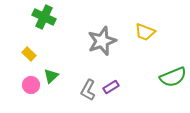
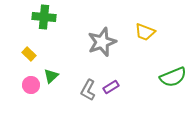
green cross: rotated 20 degrees counterclockwise
gray star: moved 1 px down
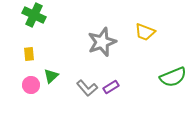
green cross: moved 10 px left, 2 px up; rotated 20 degrees clockwise
yellow rectangle: rotated 40 degrees clockwise
gray L-shape: moved 1 px left, 2 px up; rotated 70 degrees counterclockwise
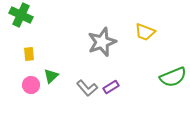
green cross: moved 13 px left
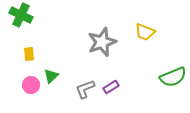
gray L-shape: moved 2 px left, 1 px down; rotated 110 degrees clockwise
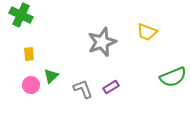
yellow trapezoid: moved 2 px right
gray L-shape: moved 2 px left; rotated 90 degrees clockwise
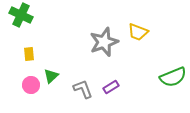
yellow trapezoid: moved 9 px left
gray star: moved 2 px right
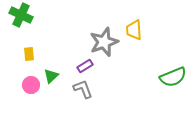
yellow trapezoid: moved 4 px left, 2 px up; rotated 65 degrees clockwise
purple rectangle: moved 26 px left, 21 px up
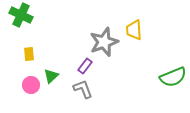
purple rectangle: rotated 21 degrees counterclockwise
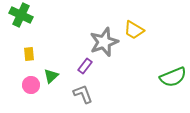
yellow trapezoid: rotated 55 degrees counterclockwise
gray L-shape: moved 5 px down
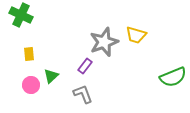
yellow trapezoid: moved 2 px right, 5 px down; rotated 15 degrees counterclockwise
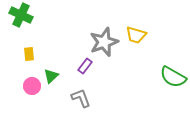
green semicircle: rotated 52 degrees clockwise
pink circle: moved 1 px right, 1 px down
gray L-shape: moved 2 px left, 4 px down
